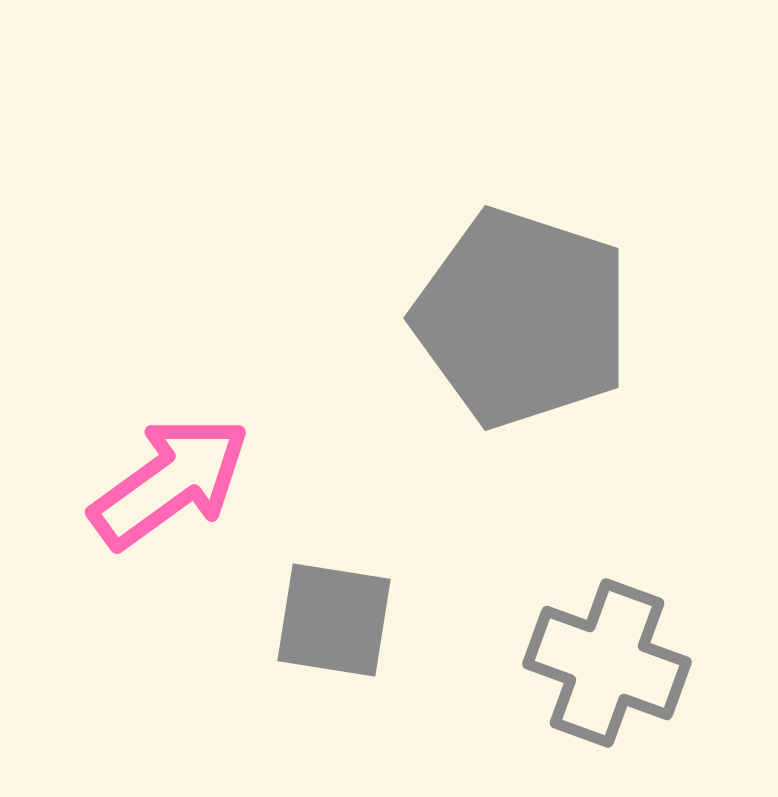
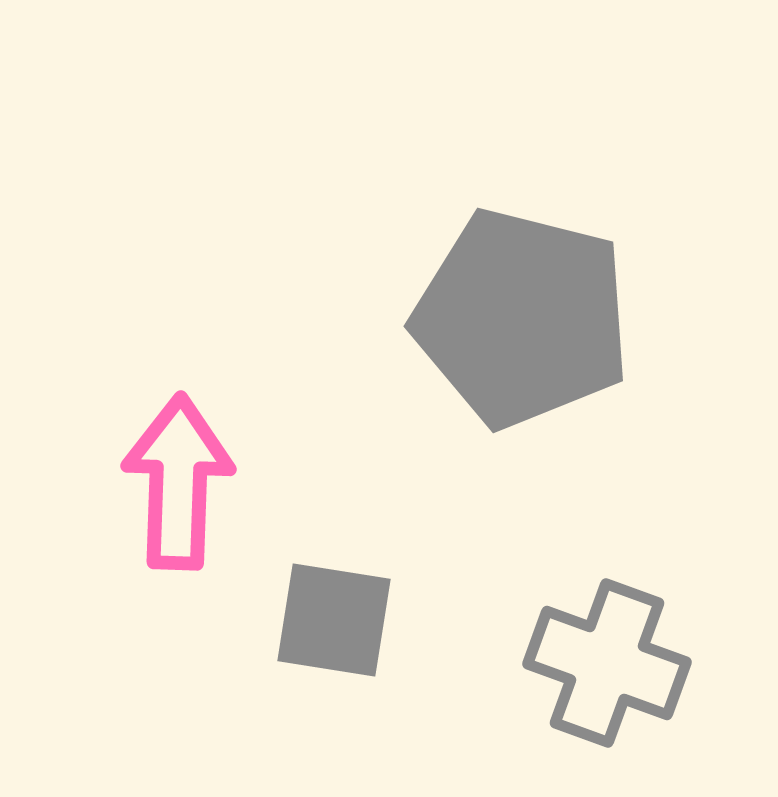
gray pentagon: rotated 4 degrees counterclockwise
pink arrow: moved 8 px right; rotated 52 degrees counterclockwise
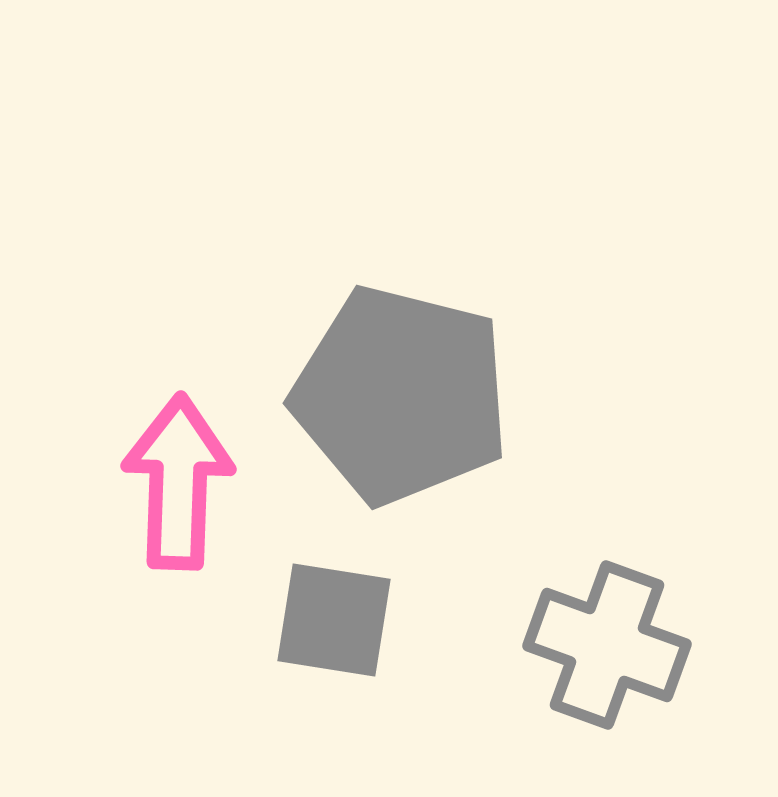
gray pentagon: moved 121 px left, 77 px down
gray cross: moved 18 px up
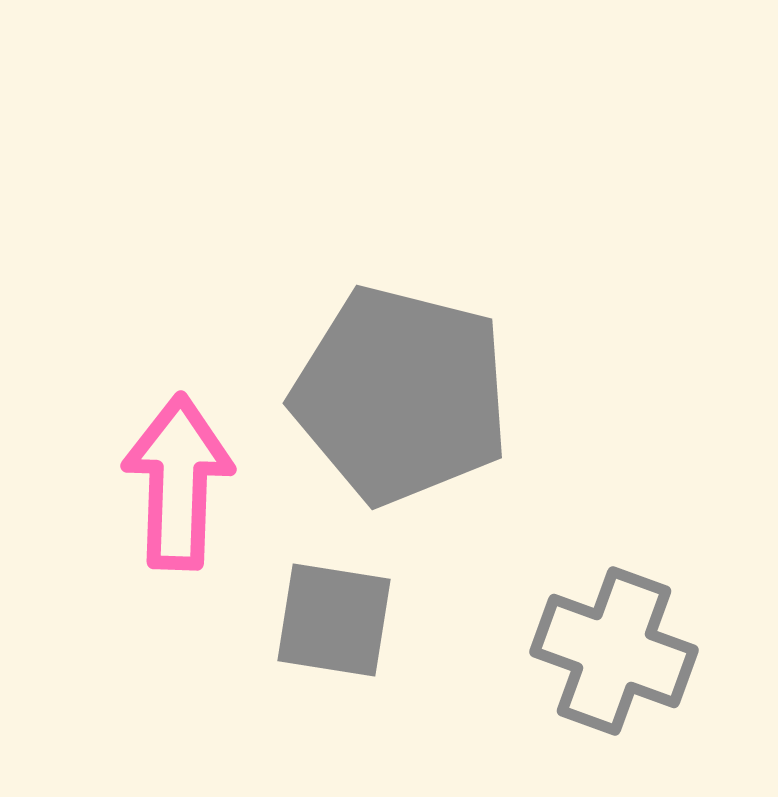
gray cross: moved 7 px right, 6 px down
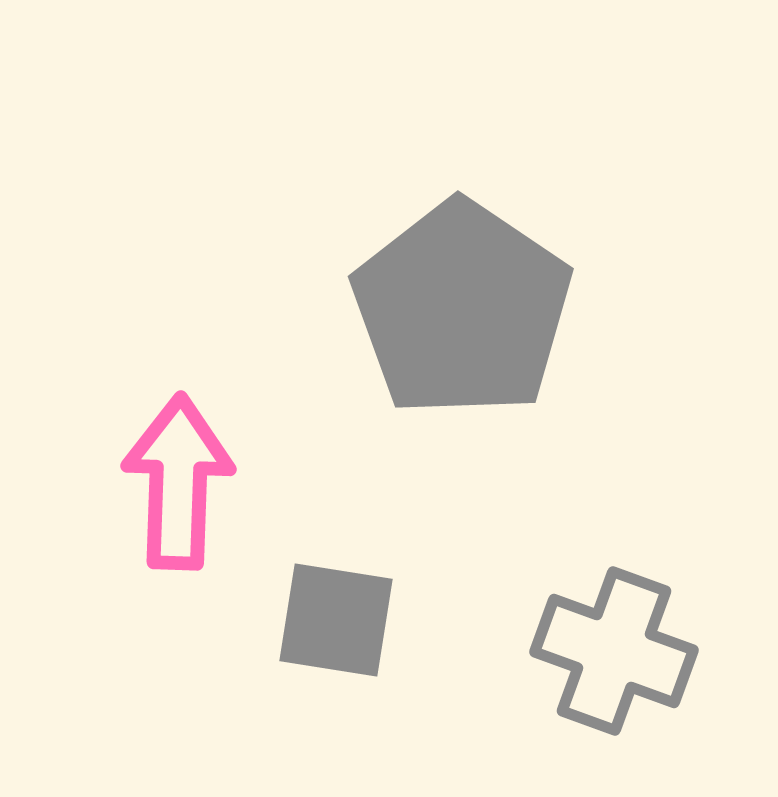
gray pentagon: moved 61 px right, 86 px up; rotated 20 degrees clockwise
gray square: moved 2 px right
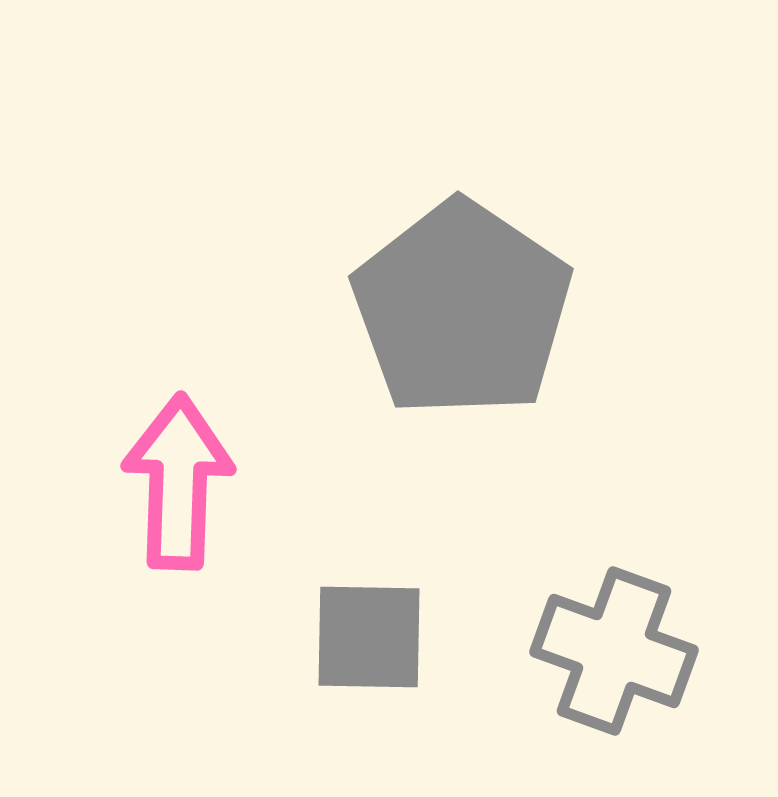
gray square: moved 33 px right, 17 px down; rotated 8 degrees counterclockwise
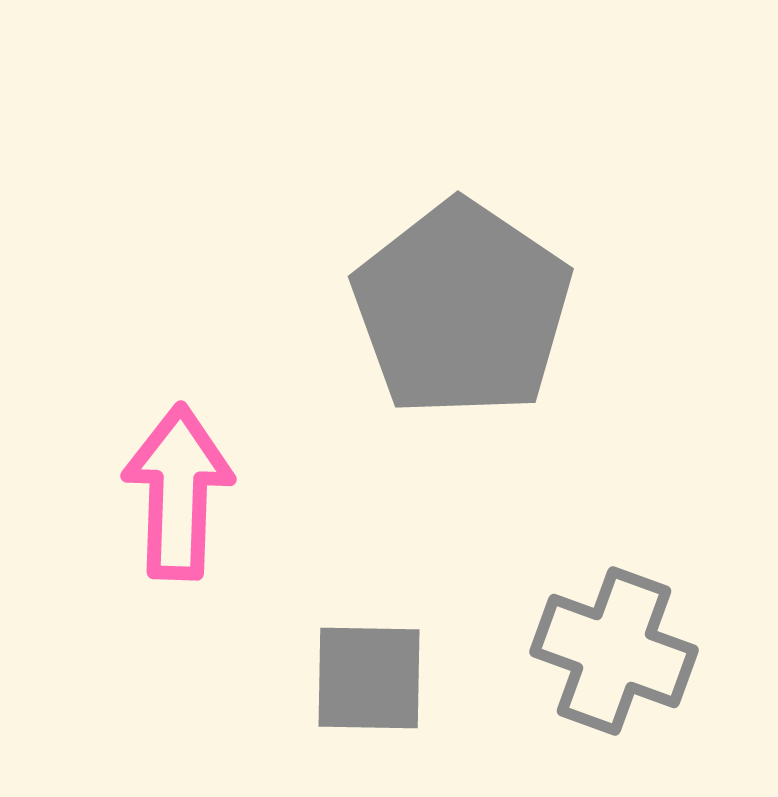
pink arrow: moved 10 px down
gray square: moved 41 px down
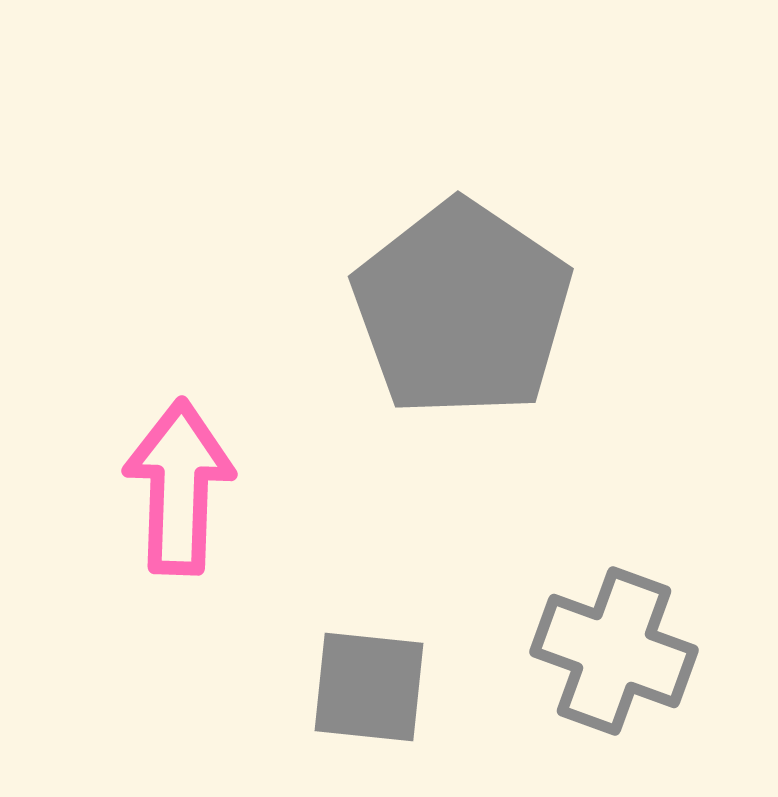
pink arrow: moved 1 px right, 5 px up
gray square: moved 9 px down; rotated 5 degrees clockwise
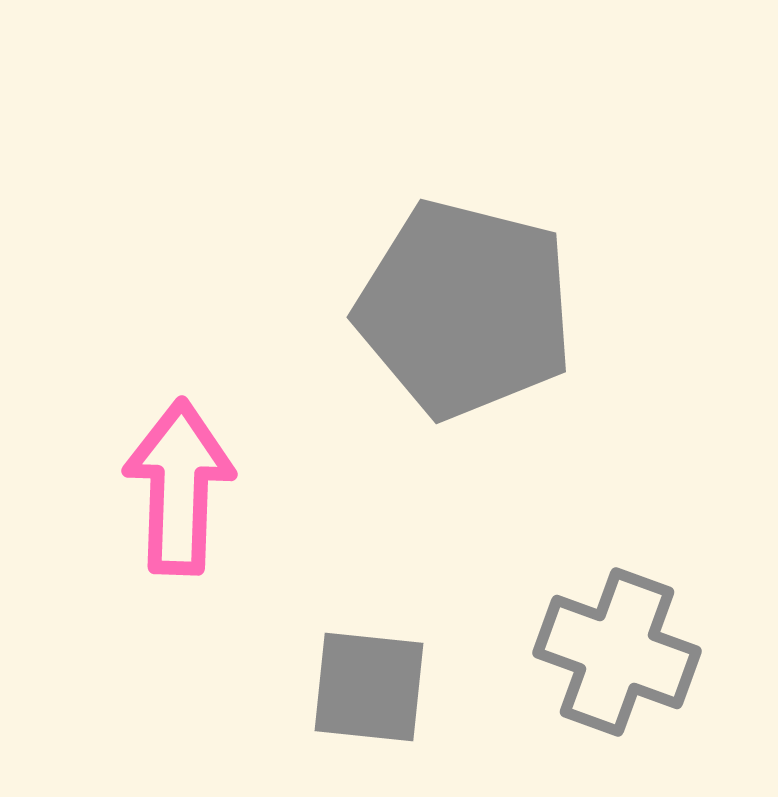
gray pentagon: moved 3 px right; rotated 20 degrees counterclockwise
gray cross: moved 3 px right, 1 px down
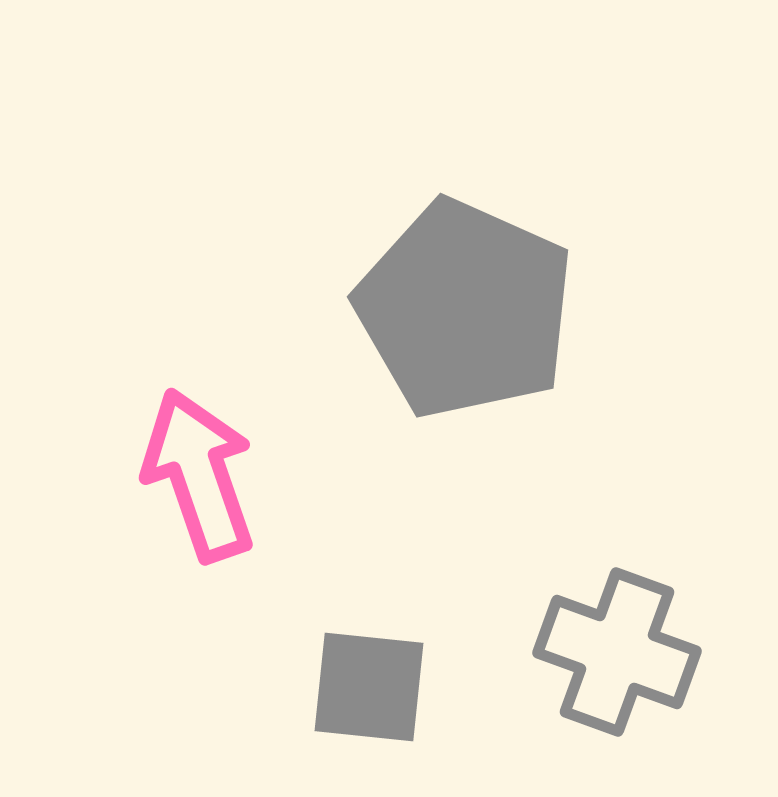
gray pentagon: rotated 10 degrees clockwise
pink arrow: moved 20 px right, 12 px up; rotated 21 degrees counterclockwise
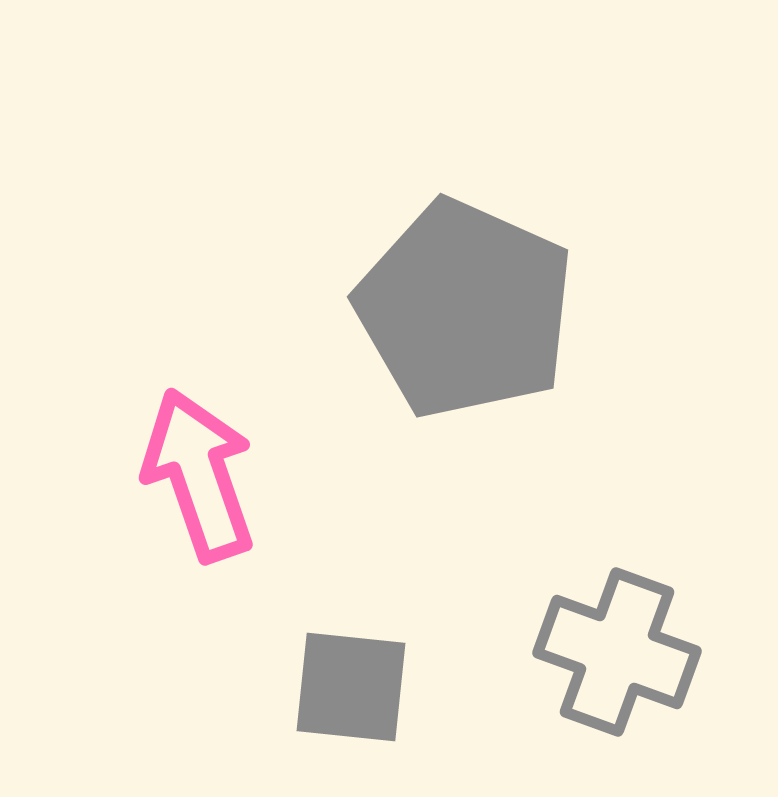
gray square: moved 18 px left
